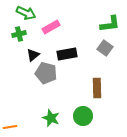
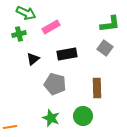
black triangle: moved 4 px down
gray pentagon: moved 9 px right, 11 px down
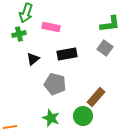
green arrow: rotated 84 degrees clockwise
pink rectangle: rotated 42 degrees clockwise
brown rectangle: moved 1 px left, 9 px down; rotated 42 degrees clockwise
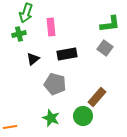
pink rectangle: rotated 72 degrees clockwise
brown rectangle: moved 1 px right
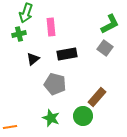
green L-shape: rotated 20 degrees counterclockwise
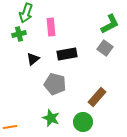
green circle: moved 6 px down
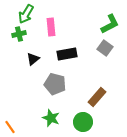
green arrow: moved 1 px down; rotated 12 degrees clockwise
orange line: rotated 64 degrees clockwise
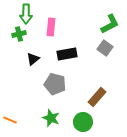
green arrow: rotated 30 degrees counterclockwise
pink rectangle: rotated 12 degrees clockwise
orange line: moved 7 px up; rotated 32 degrees counterclockwise
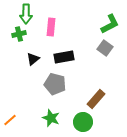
black rectangle: moved 3 px left, 3 px down
brown rectangle: moved 1 px left, 2 px down
orange line: rotated 64 degrees counterclockwise
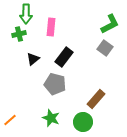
black rectangle: rotated 42 degrees counterclockwise
